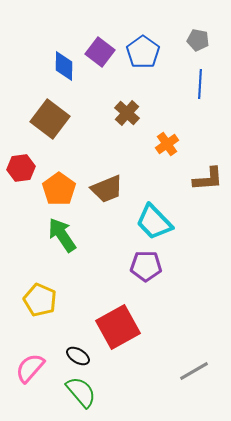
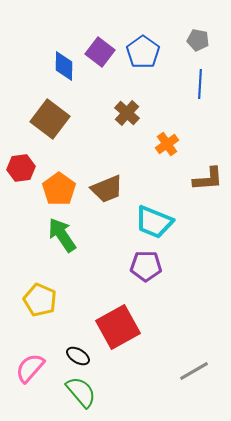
cyan trapezoid: rotated 24 degrees counterclockwise
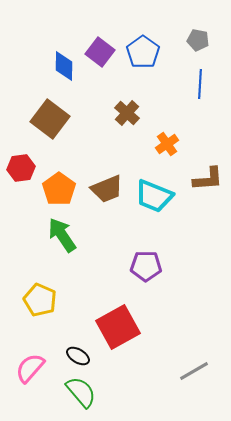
cyan trapezoid: moved 26 px up
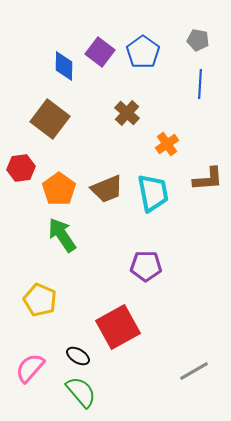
cyan trapezoid: moved 1 px left, 3 px up; rotated 123 degrees counterclockwise
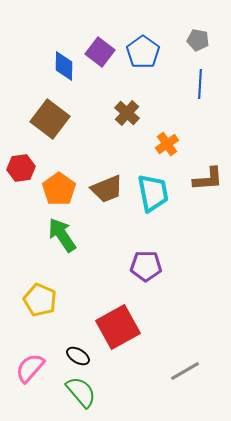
gray line: moved 9 px left
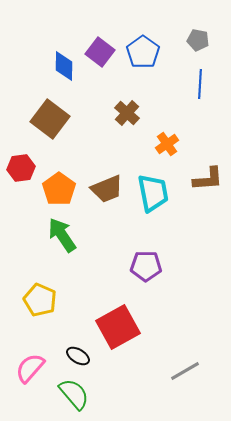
green semicircle: moved 7 px left, 2 px down
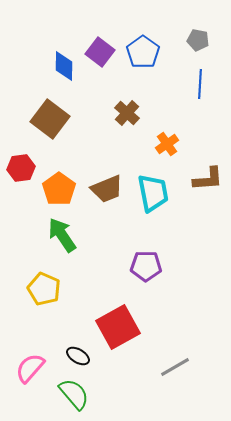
yellow pentagon: moved 4 px right, 11 px up
gray line: moved 10 px left, 4 px up
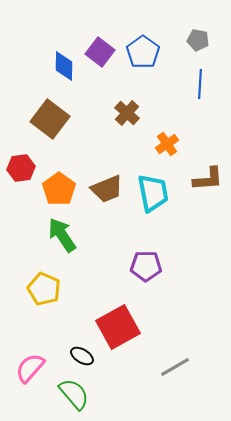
black ellipse: moved 4 px right
